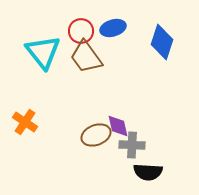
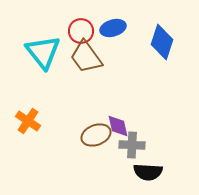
orange cross: moved 3 px right, 1 px up
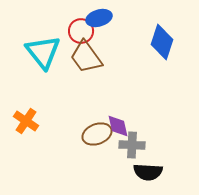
blue ellipse: moved 14 px left, 10 px up
orange cross: moved 2 px left
brown ellipse: moved 1 px right, 1 px up
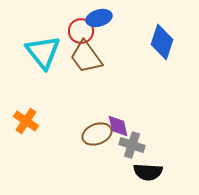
gray cross: rotated 15 degrees clockwise
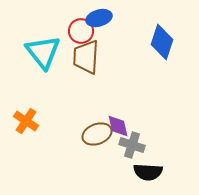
brown trapezoid: rotated 39 degrees clockwise
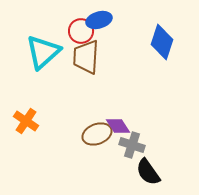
blue ellipse: moved 2 px down
cyan triangle: rotated 27 degrees clockwise
purple diamond: rotated 20 degrees counterclockwise
black semicircle: rotated 52 degrees clockwise
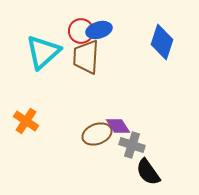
blue ellipse: moved 10 px down
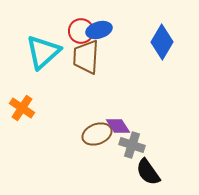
blue diamond: rotated 12 degrees clockwise
orange cross: moved 4 px left, 13 px up
